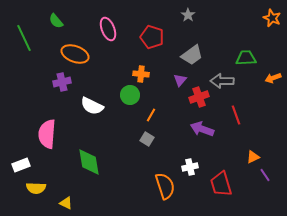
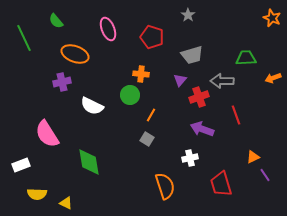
gray trapezoid: rotated 20 degrees clockwise
pink semicircle: rotated 36 degrees counterclockwise
white cross: moved 9 px up
yellow semicircle: moved 1 px right, 6 px down
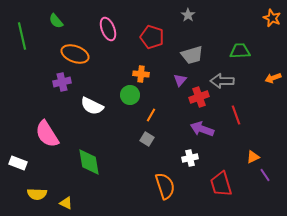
green line: moved 2 px left, 2 px up; rotated 12 degrees clockwise
green trapezoid: moved 6 px left, 7 px up
white rectangle: moved 3 px left, 2 px up; rotated 42 degrees clockwise
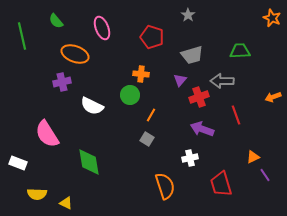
pink ellipse: moved 6 px left, 1 px up
orange arrow: moved 19 px down
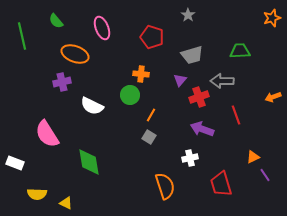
orange star: rotated 30 degrees clockwise
gray square: moved 2 px right, 2 px up
white rectangle: moved 3 px left
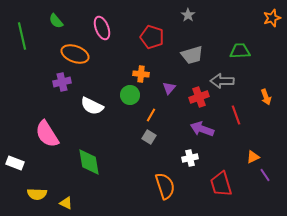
purple triangle: moved 11 px left, 8 px down
orange arrow: moved 7 px left; rotated 91 degrees counterclockwise
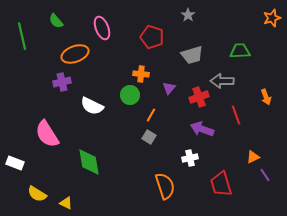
orange ellipse: rotated 40 degrees counterclockwise
yellow semicircle: rotated 30 degrees clockwise
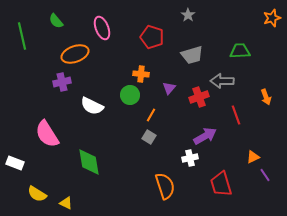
purple arrow: moved 3 px right, 7 px down; rotated 130 degrees clockwise
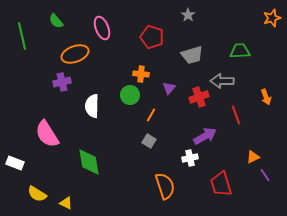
white semicircle: rotated 65 degrees clockwise
gray square: moved 4 px down
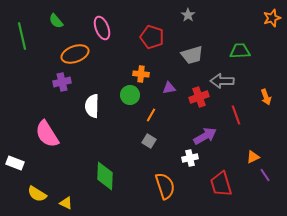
purple triangle: rotated 40 degrees clockwise
green diamond: moved 16 px right, 14 px down; rotated 12 degrees clockwise
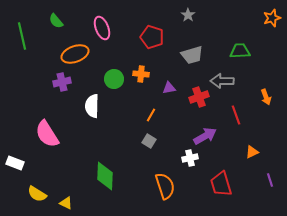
green circle: moved 16 px left, 16 px up
orange triangle: moved 1 px left, 5 px up
purple line: moved 5 px right, 5 px down; rotated 16 degrees clockwise
